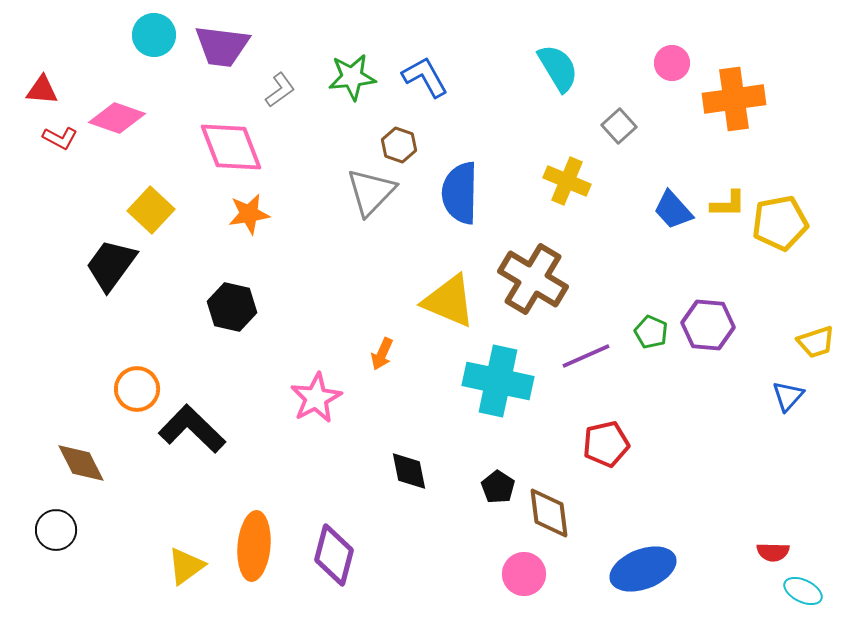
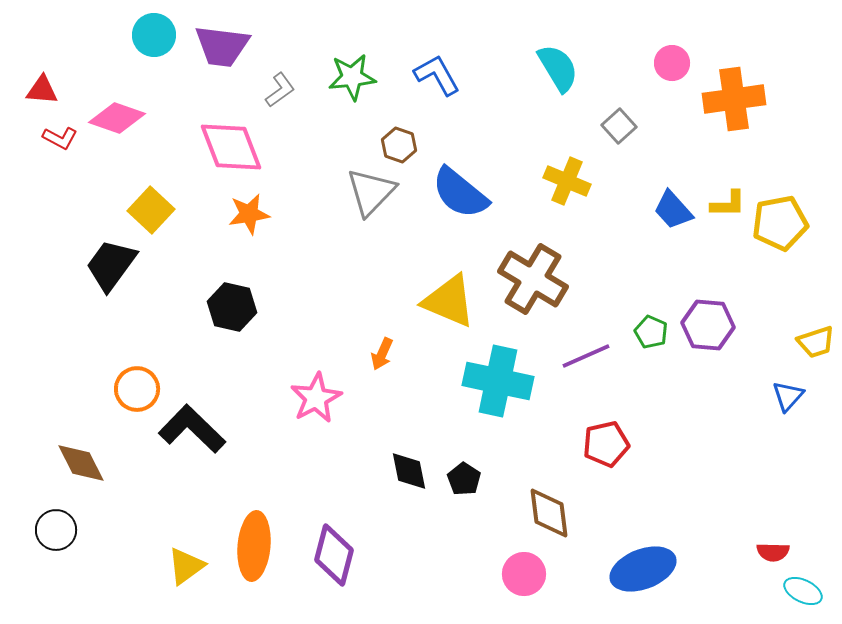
blue L-shape at (425, 77): moved 12 px right, 2 px up
blue semicircle at (460, 193): rotated 52 degrees counterclockwise
black pentagon at (498, 487): moved 34 px left, 8 px up
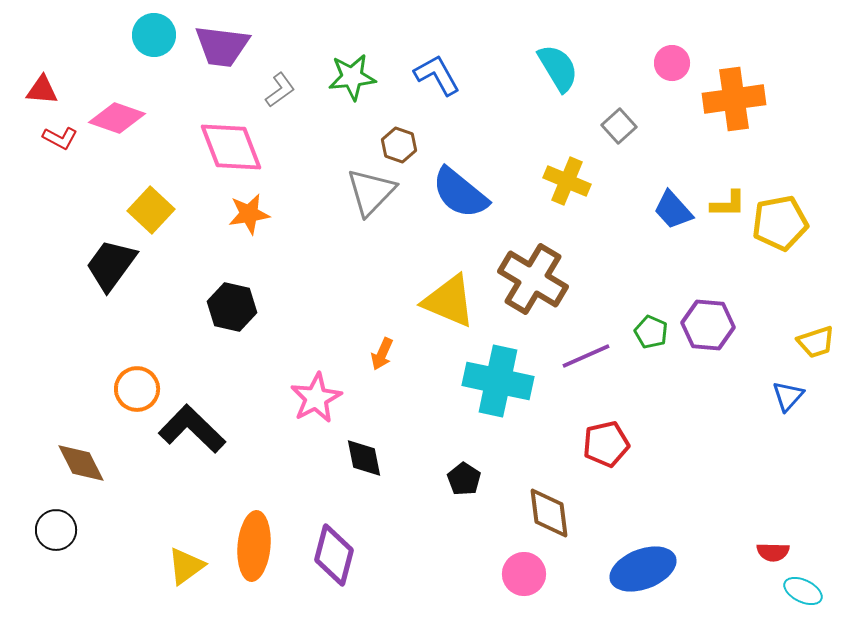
black diamond at (409, 471): moved 45 px left, 13 px up
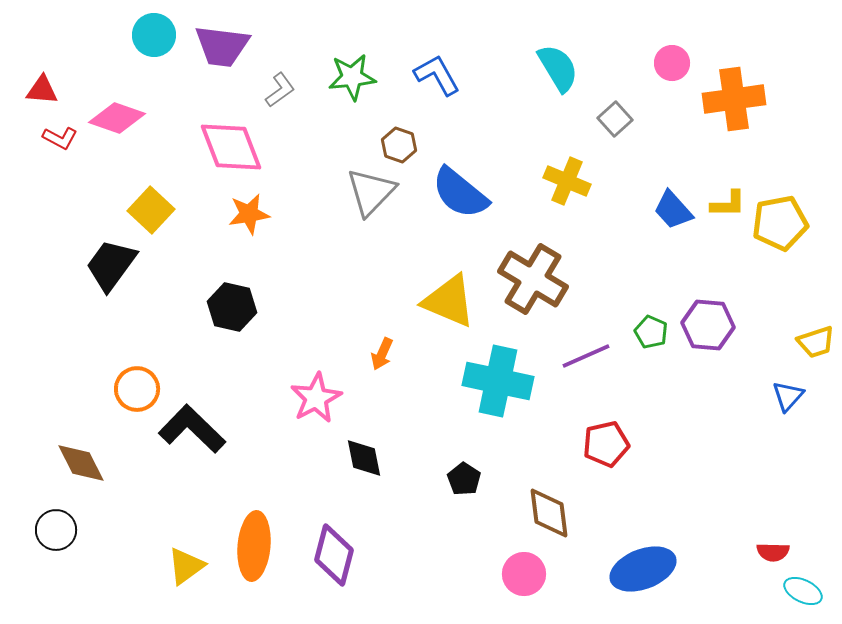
gray square at (619, 126): moved 4 px left, 7 px up
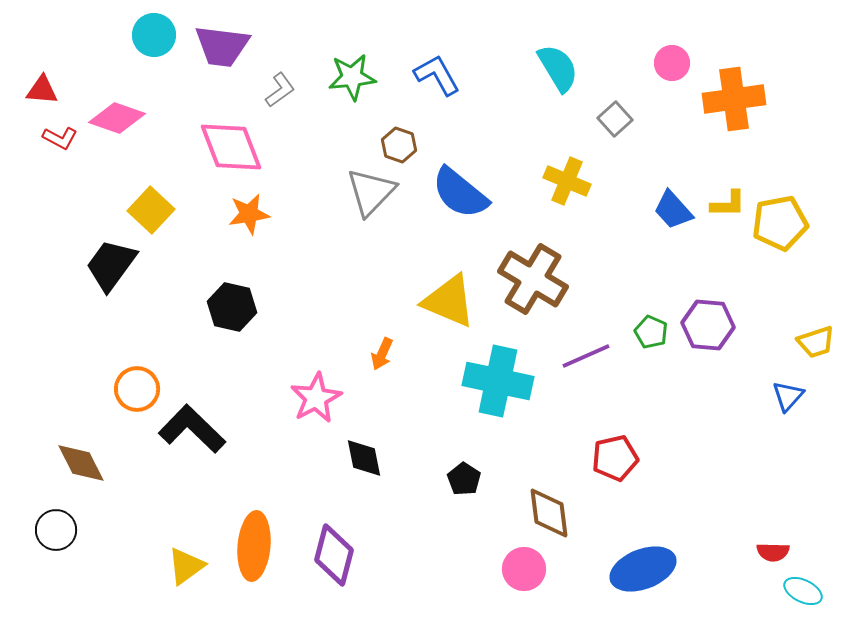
red pentagon at (606, 444): moved 9 px right, 14 px down
pink circle at (524, 574): moved 5 px up
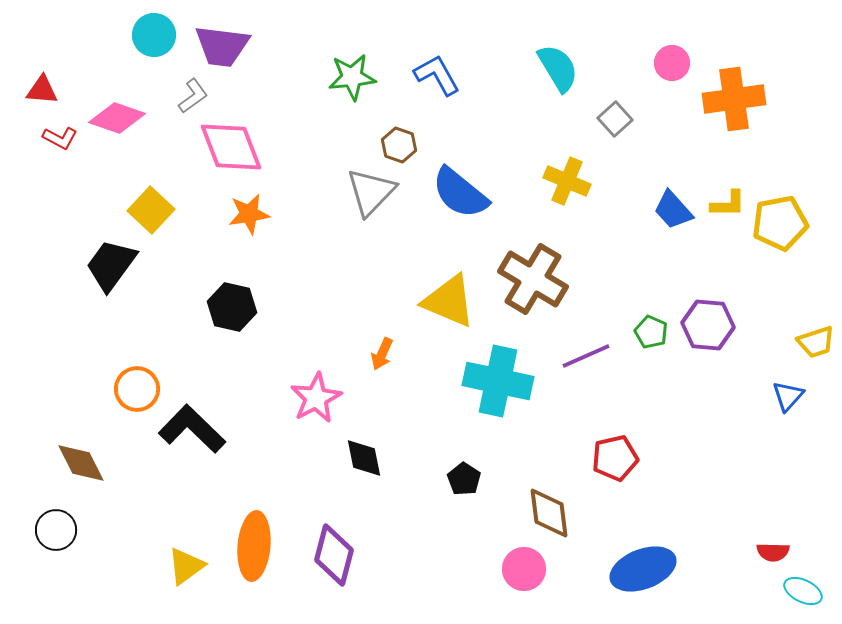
gray L-shape at (280, 90): moved 87 px left, 6 px down
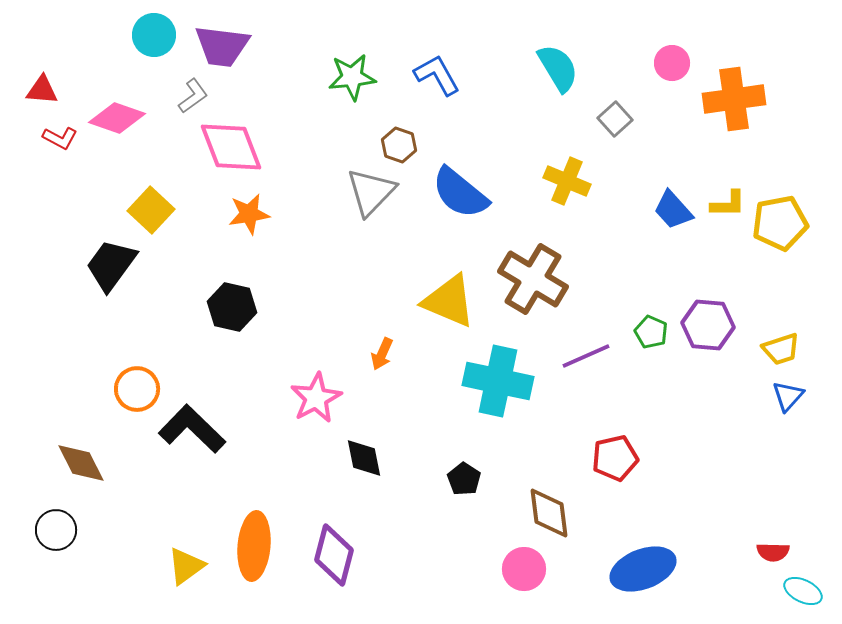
yellow trapezoid at (816, 342): moved 35 px left, 7 px down
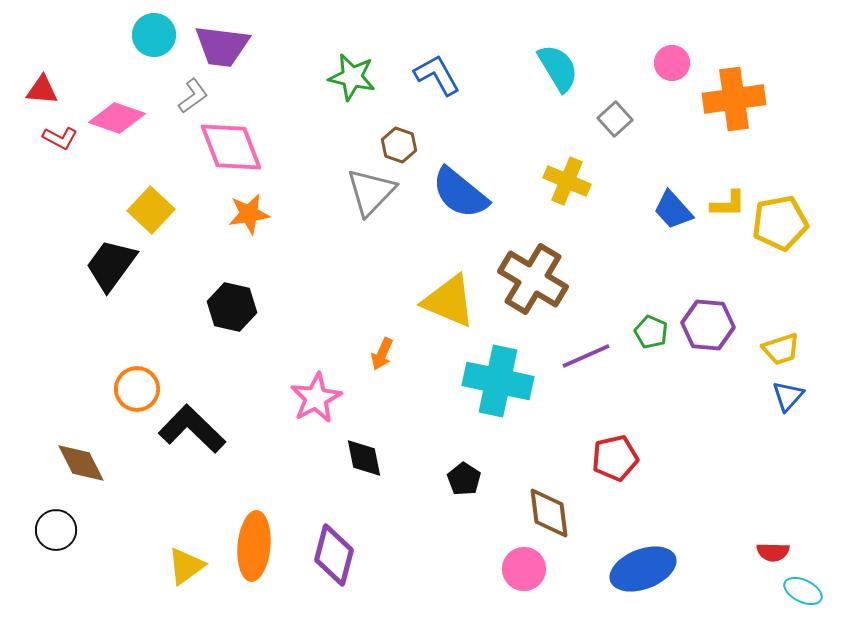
green star at (352, 77): rotated 18 degrees clockwise
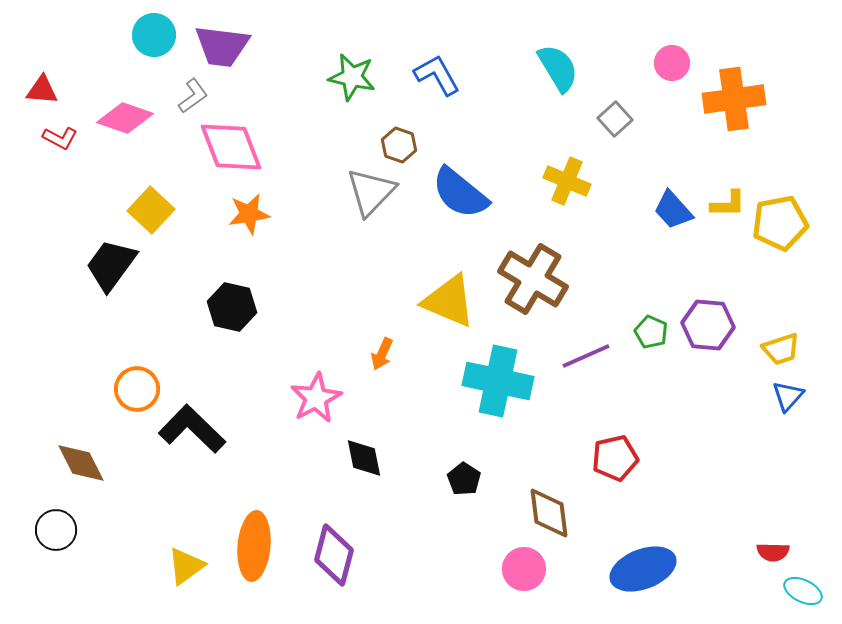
pink diamond at (117, 118): moved 8 px right
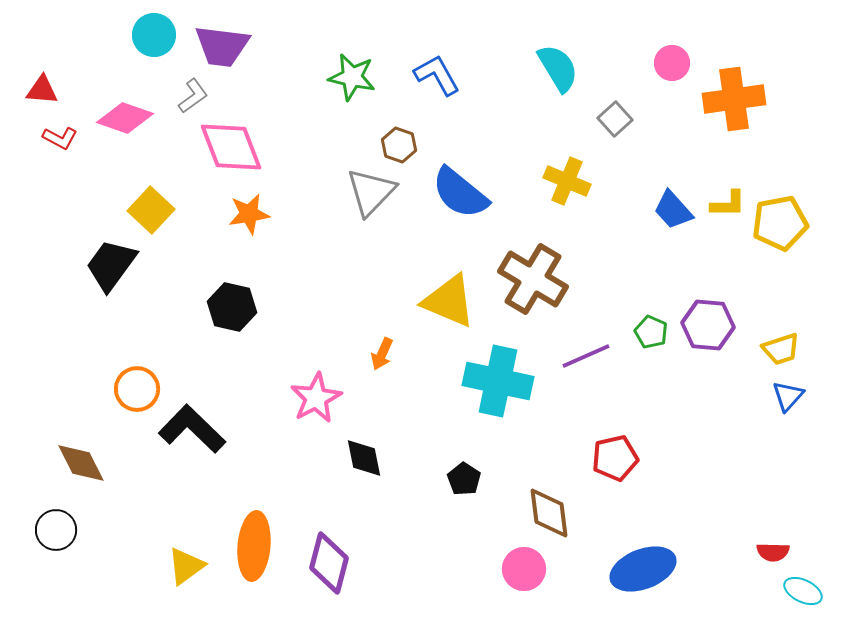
purple diamond at (334, 555): moved 5 px left, 8 px down
